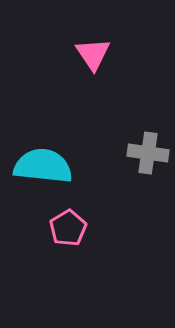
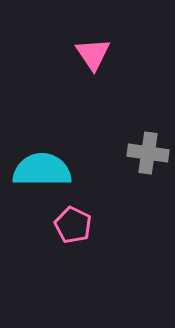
cyan semicircle: moved 1 px left, 4 px down; rotated 6 degrees counterclockwise
pink pentagon: moved 5 px right, 3 px up; rotated 15 degrees counterclockwise
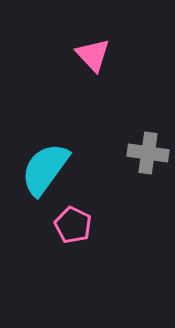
pink triangle: moved 1 px down; rotated 9 degrees counterclockwise
cyan semicircle: moved 3 px right, 1 px up; rotated 54 degrees counterclockwise
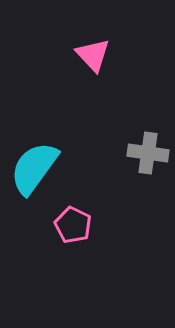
cyan semicircle: moved 11 px left, 1 px up
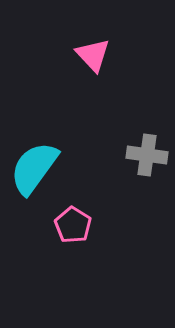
gray cross: moved 1 px left, 2 px down
pink pentagon: rotated 6 degrees clockwise
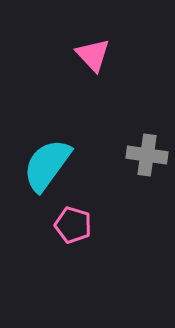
cyan semicircle: moved 13 px right, 3 px up
pink pentagon: rotated 15 degrees counterclockwise
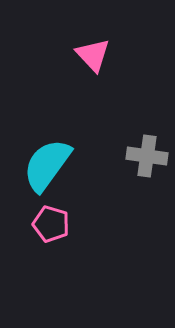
gray cross: moved 1 px down
pink pentagon: moved 22 px left, 1 px up
